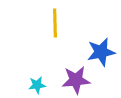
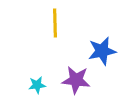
blue star: moved 1 px right, 1 px up
purple star: rotated 12 degrees clockwise
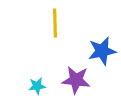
cyan star: moved 1 px down
